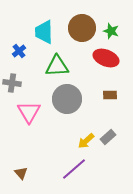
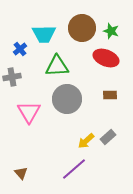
cyan trapezoid: moved 2 px down; rotated 90 degrees counterclockwise
blue cross: moved 1 px right, 2 px up
gray cross: moved 6 px up; rotated 18 degrees counterclockwise
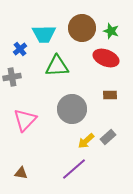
gray circle: moved 5 px right, 10 px down
pink triangle: moved 4 px left, 8 px down; rotated 15 degrees clockwise
brown triangle: rotated 40 degrees counterclockwise
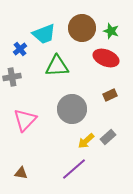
cyan trapezoid: rotated 20 degrees counterclockwise
brown rectangle: rotated 24 degrees counterclockwise
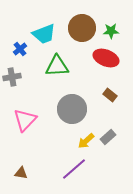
green star: rotated 21 degrees counterclockwise
brown rectangle: rotated 64 degrees clockwise
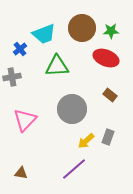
gray rectangle: rotated 28 degrees counterclockwise
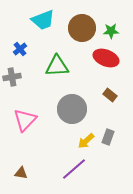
cyan trapezoid: moved 1 px left, 14 px up
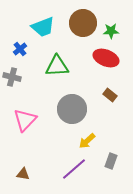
cyan trapezoid: moved 7 px down
brown circle: moved 1 px right, 5 px up
gray cross: rotated 24 degrees clockwise
gray rectangle: moved 3 px right, 24 px down
yellow arrow: moved 1 px right
brown triangle: moved 2 px right, 1 px down
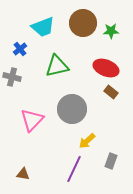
red ellipse: moved 10 px down
green triangle: rotated 10 degrees counterclockwise
brown rectangle: moved 1 px right, 3 px up
pink triangle: moved 7 px right
purple line: rotated 24 degrees counterclockwise
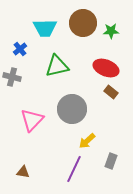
cyan trapezoid: moved 2 px right, 1 px down; rotated 20 degrees clockwise
brown triangle: moved 2 px up
